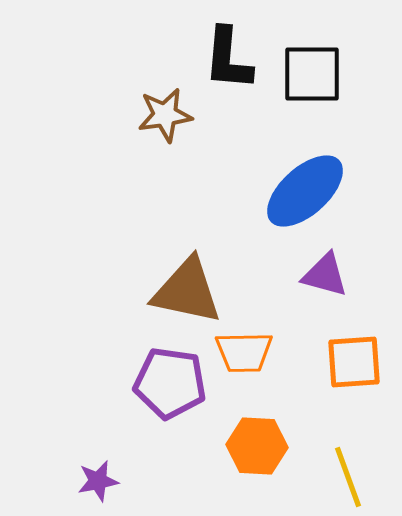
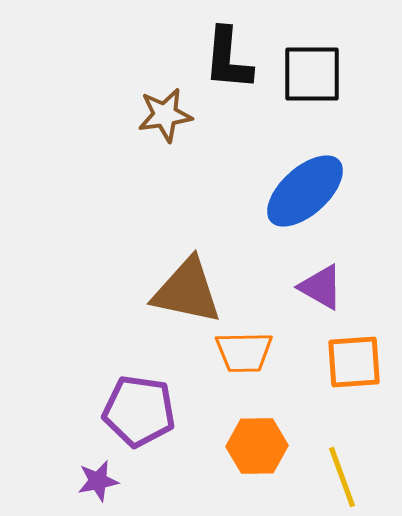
purple triangle: moved 4 px left, 12 px down; rotated 15 degrees clockwise
purple pentagon: moved 31 px left, 28 px down
orange hexagon: rotated 4 degrees counterclockwise
yellow line: moved 6 px left
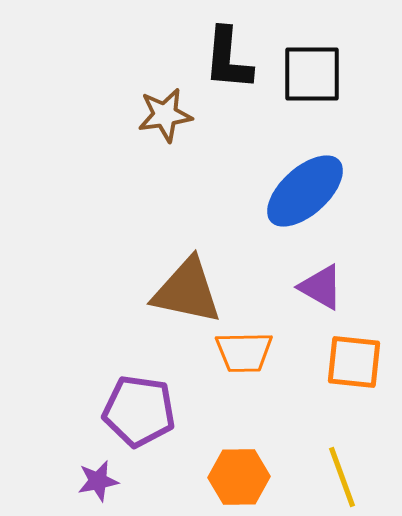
orange square: rotated 10 degrees clockwise
orange hexagon: moved 18 px left, 31 px down
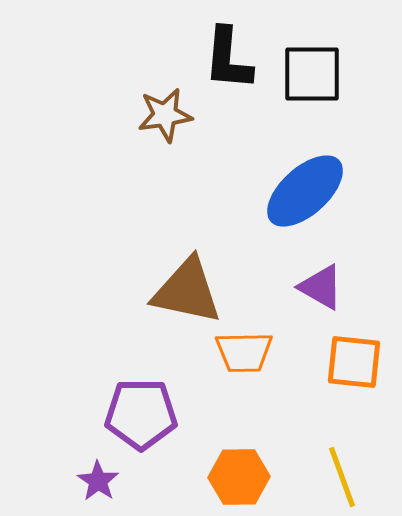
purple pentagon: moved 2 px right, 3 px down; rotated 8 degrees counterclockwise
purple star: rotated 27 degrees counterclockwise
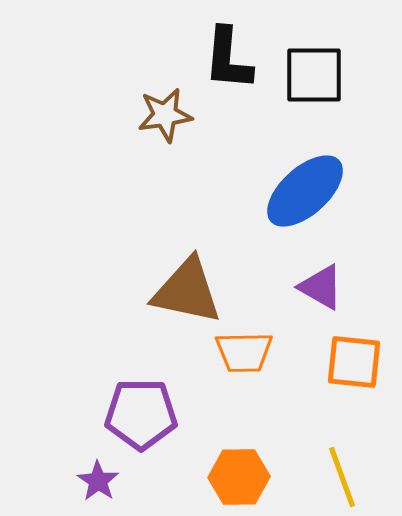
black square: moved 2 px right, 1 px down
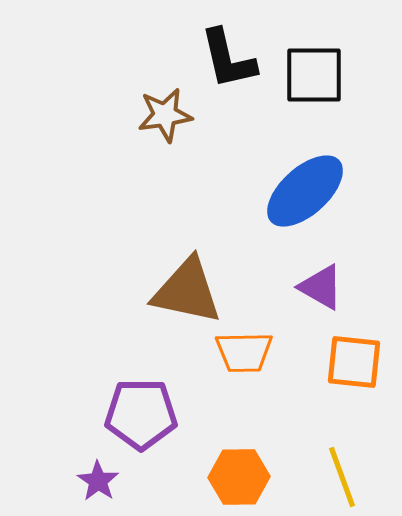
black L-shape: rotated 18 degrees counterclockwise
